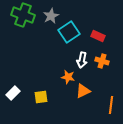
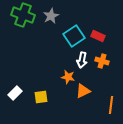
cyan square: moved 5 px right, 4 px down
white rectangle: moved 2 px right
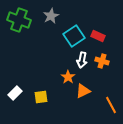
green cross: moved 4 px left, 5 px down
orange star: rotated 24 degrees clockwise
orange line: rotated 36 degrees counterclockwise
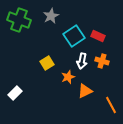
white arrow: moved 1 px down
orange star: rotated 16 degrees clockwise
orange triangle: moved 2 px right
yellow square: moved 6 px right, 34 px up; rotated 24 degrees counterclockwise
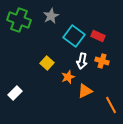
cyan square: rotated 20 degrees counterclockwise
yellow square: rotated 16 degrees counterclockwise
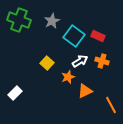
gray star: moved 1 px right, 5 px down
white arrow: moved 2 px left; rotated 133 degrees counterclockwise
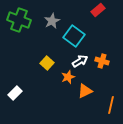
red rectangle: moved 26 px up; rotated 64 degrees counterclockwise
orange line: rotated 42 degrees clockwise
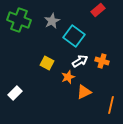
yellow square: rotated 16 degrees counterclockwise
orange triangle: moved 1 px left, 1 px down
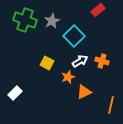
green cross: moved 6 px right
cyan square: rotated 10 degrees clockwise
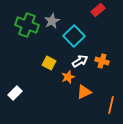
green cross: moved 2 px right, 5 px down
yellow square: moved 2 px right
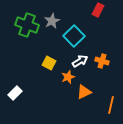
red rectangle: rotated 24 degrees counterclockwise
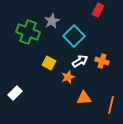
green cross: moved 1 px right, 7 px down
orange triangle: moved 6 px down; rotated 21 degrees clockwise
